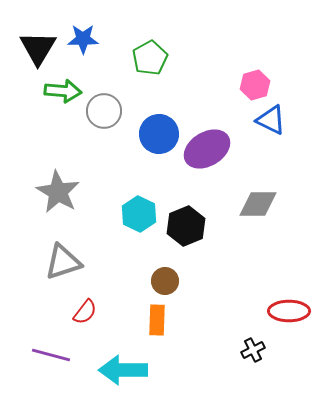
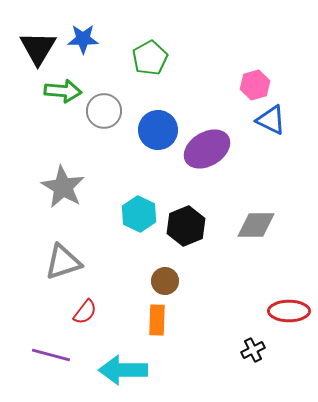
blue circle: moved 1 px left, 4 px up
gray star: moved 5 px right, 5 px up
gray diamond: moved 2 px left, 21 px down
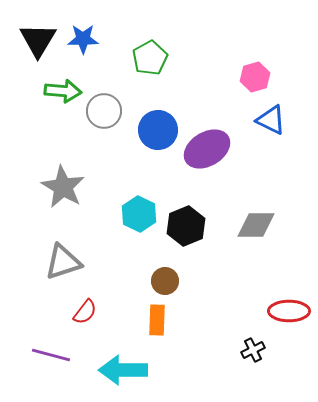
black triangle: moved 8 px up
pink hexagon: moved 8 px up
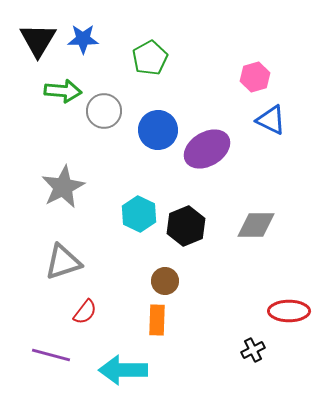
gray star: rotated 15 degrees clockwise
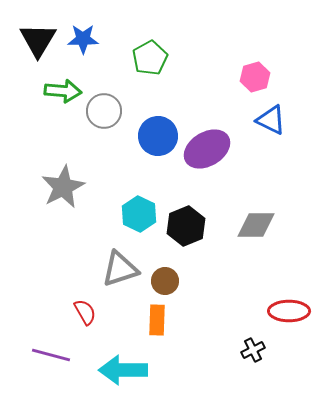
blue circle: moved 6 px down
gray triangle: moved 57 px right, 7 px down
red semicircle: rotated 68 degrees counterclockwise
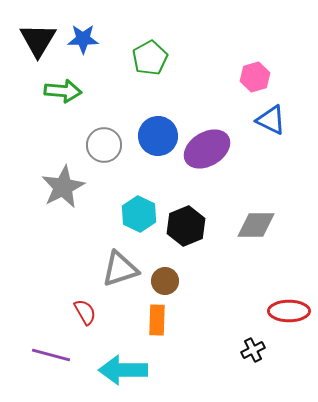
gray circle: moved 34 px down
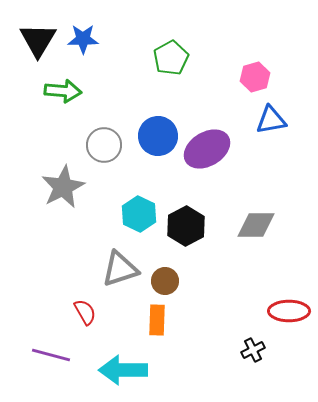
green pentagon: moved 21 px right
blue triangle: rotated 36 degrees counterclockwise
black hexagon: rotated 6 degrees counterclockwise
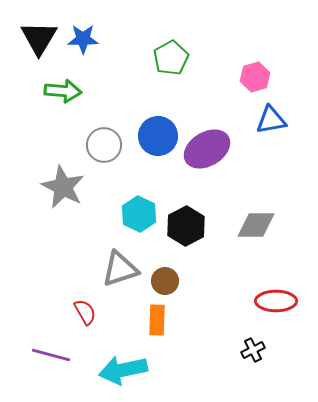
black triangle: moved 1 px right, 2 px up
gray star: rotated 18 degrees counterclockwise
red ellipse: moved 13 px left, 10 px up
cyan arrow: rotated 12 degrees counterclockwise
